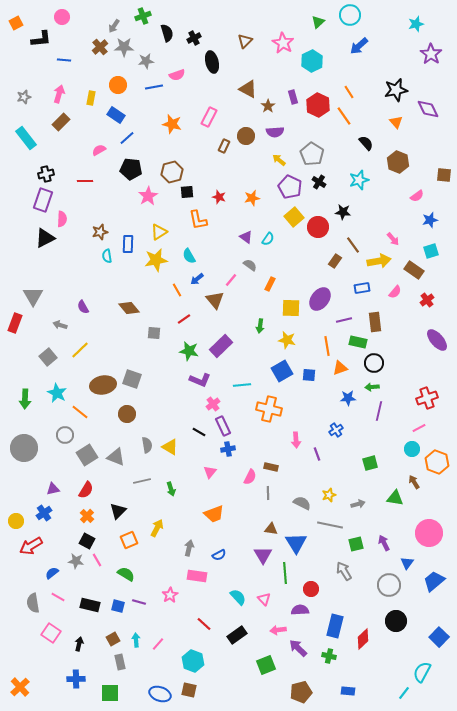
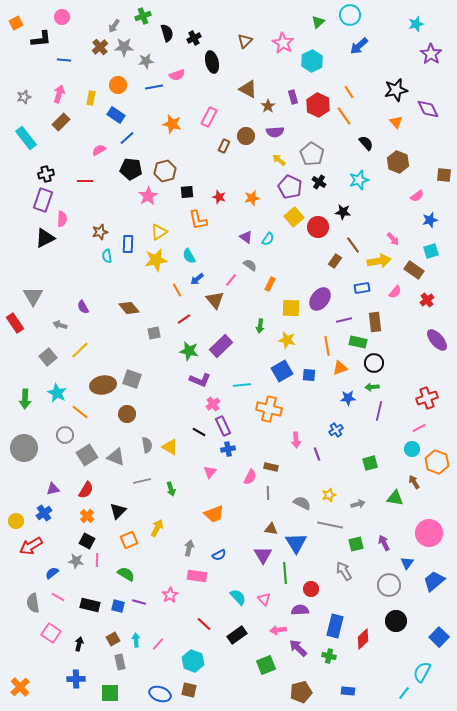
brown hexagon at (172, 172): moved 7 px left, 1 px up
red rectangle at (15, 323): rotated 54 degrees counterclockwise
gray square at (154, 333): rotated 16 degrees counterclockwise
pink line at (97, 560): rotated 32 degrees clockwise
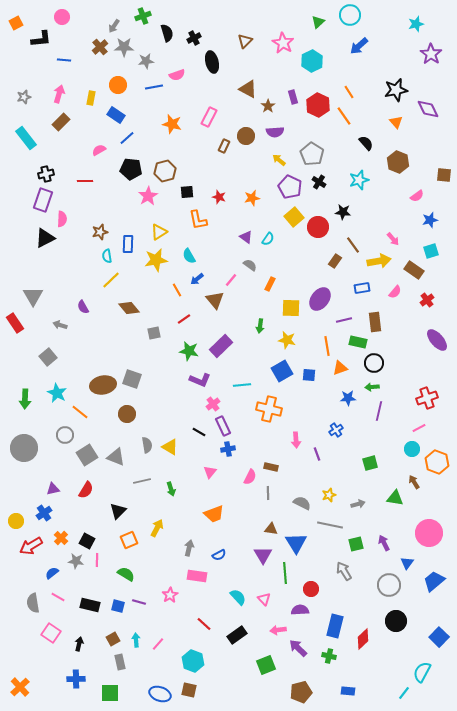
yellow line at (80, 350): moved 31 px right, 70 px up
orange cross at (87, 516): moved 26 px left, 22 px down
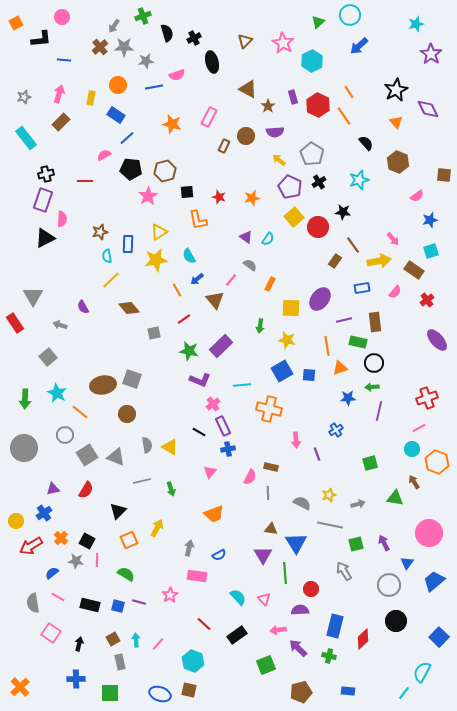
black star at (396, 90): rotated 15 degrees counterclockwise
pink semicircle at (99, 150): moved 5 px right, 5 px down
black cross at (319, 182): rotated 24 degrees clockwise
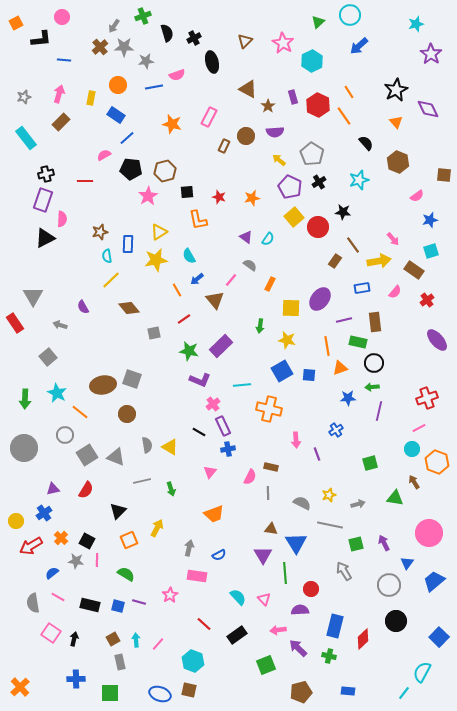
black arrow at (79, 644): moved 5 px left, 5 px up
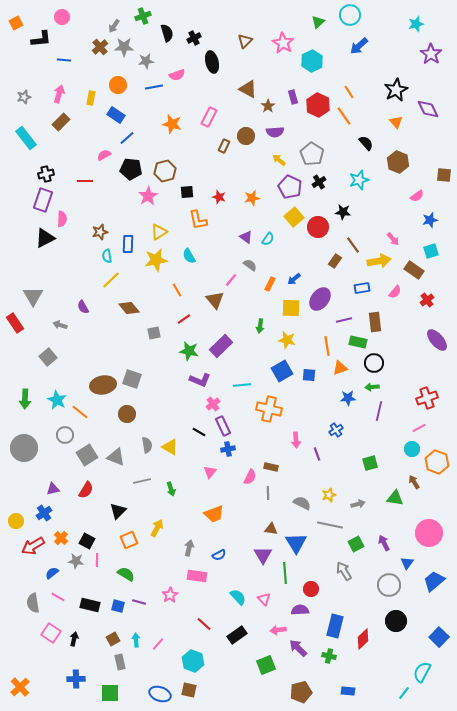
blue arrow at (197, 279): moved 97 px right
cyan star at (57, 393): moved 7 px down
green square at (356, 544): rotated 14 degrees counterclockwise
red arrow at (31, 546): moved 2 px right
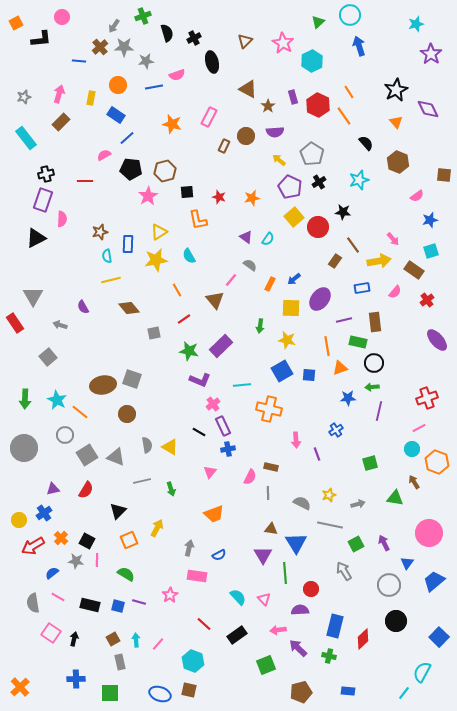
blue arrow at (359, 46): rotated 114 degrees clockwise
blue line at (64, 60): moved 15 px right, 1 px down
black triangle at (45, 238): moved 9 px left
yellow line at (111, 280): rotated 30 degrees clockwise
yellow circle at (16, 521): moved 3 px right, 1 px up
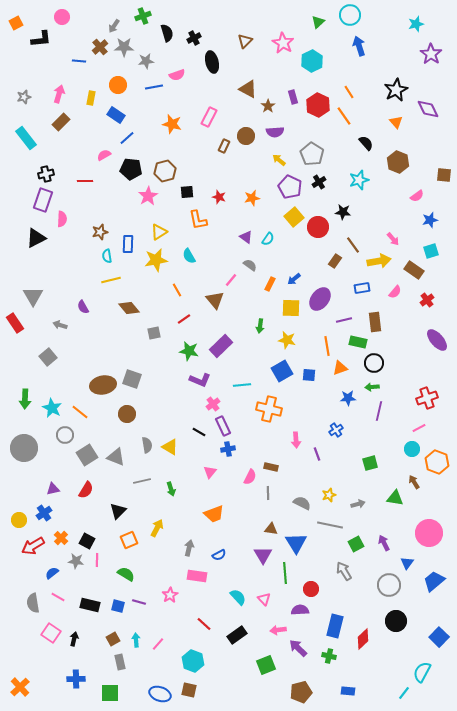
cyan star at (57, 400): moved 5 px left, 8 px down
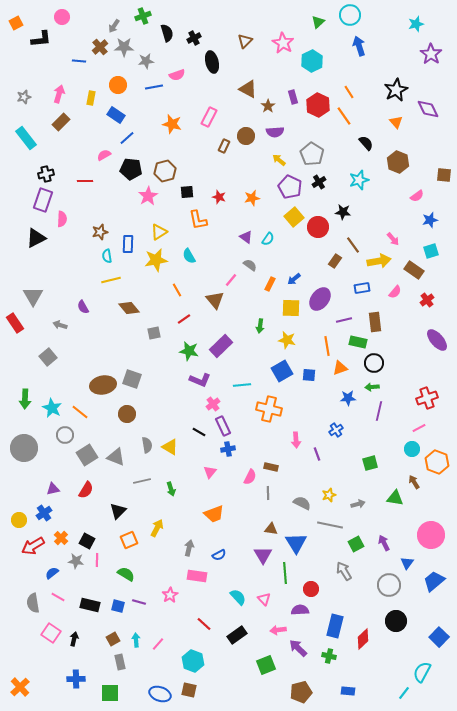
pink circle at (429, 533): moved 2 px right, 2 px down
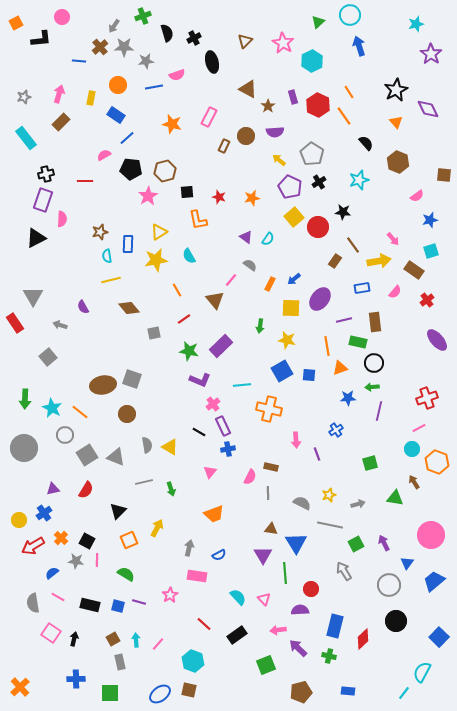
gray line at (142, 481): moved 2 px right, 1 px down
blue ellipse at (160, 694): rotated 55 degrees counterclockwise
